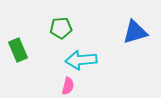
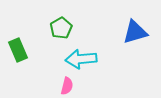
green pentagon: rotated 25 degrees counterclockwise
cyan arrow: moved 1 px up
pink semicircle: moved 1 px left
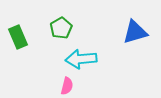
green rectangle: moved 13 px up
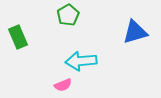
green pentagon: moved 7 px right, 13 px up
cyan arrow: moved 2 px down
pink semicircle: moved 4 px left, 1 px up; rotated 54 degrees clockwise
